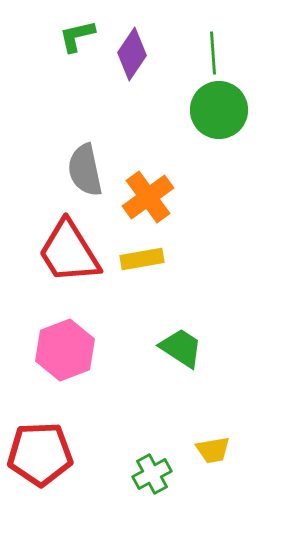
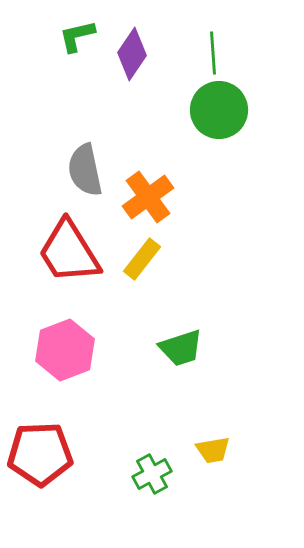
yellow rectangle: rotated 42 degrees counterclockwise
green trapezoid: rotated 129 degrees clockwise
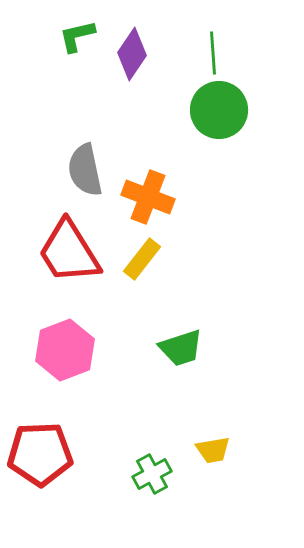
orange cross: rotated 33 degrees counterclockwise
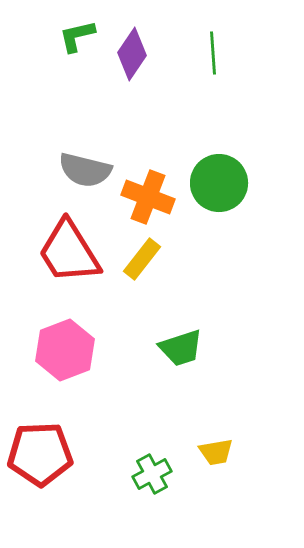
green circle: moved 73 px down
gray semicircle: rotated 64 degrees counterclockwise
yellow trapezoid: moved 3 px right, 2 px down
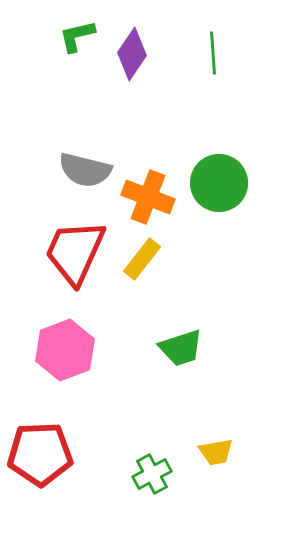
red trapezoid: moved 6 px right; rotated 56 degrees clockwise
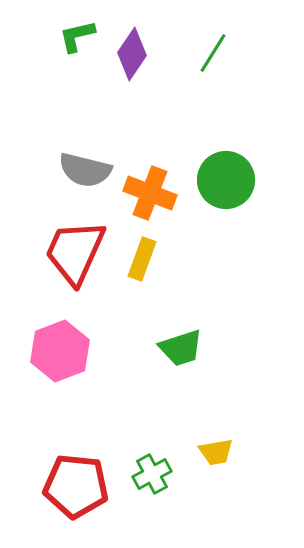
green line: rotated 36 degrees clockwise
green circle: moved 7 px right, 3 px up
orange cross: moved 2 px right, 4 px up
yellow rectangle: rotated 18 degrees counterclockwise
pink hexagon: moved 5 px left, 1 px down
red pentagon: moved 36 px right, 32 px down; rotated 8 degrees clockwise
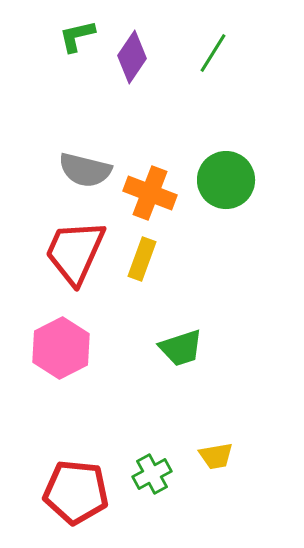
purple diamond: moved 3 px down
pink hexagon: moved 1 px right, 3 px up; rotated 6 degrees counterclockwise
yellow trapezoid: moved 4 px down
red pentagon: moved 6 px down
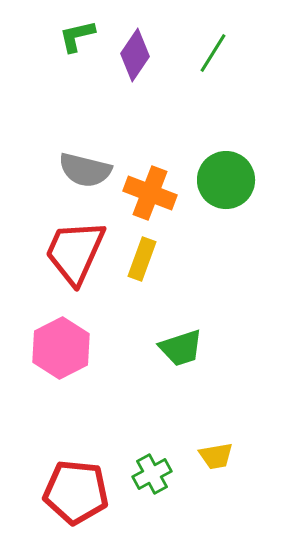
purple diamond: moved 3 px right, 2 px up
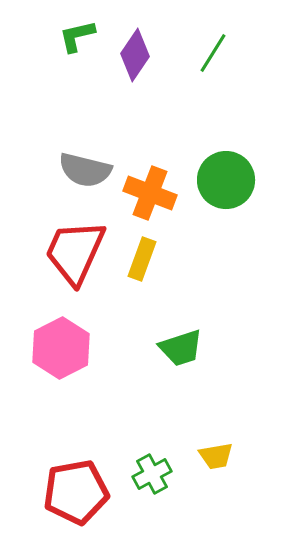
red pentagon: rotated 16 degrees counterclockwise
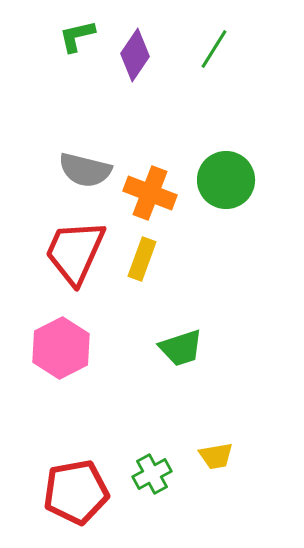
green line: moved 1 px right, 4 px up
